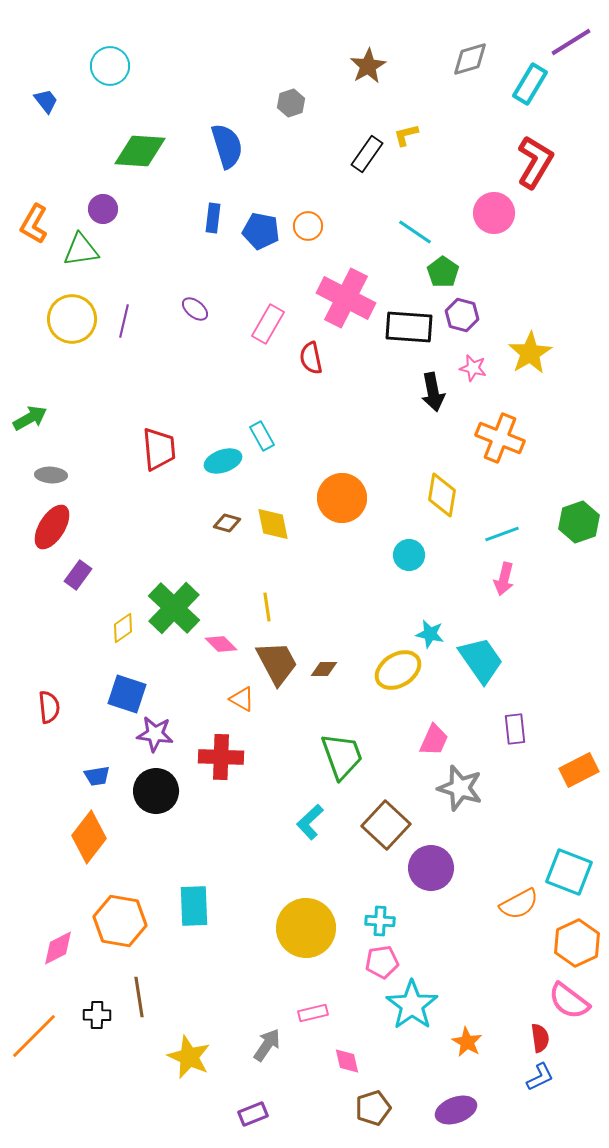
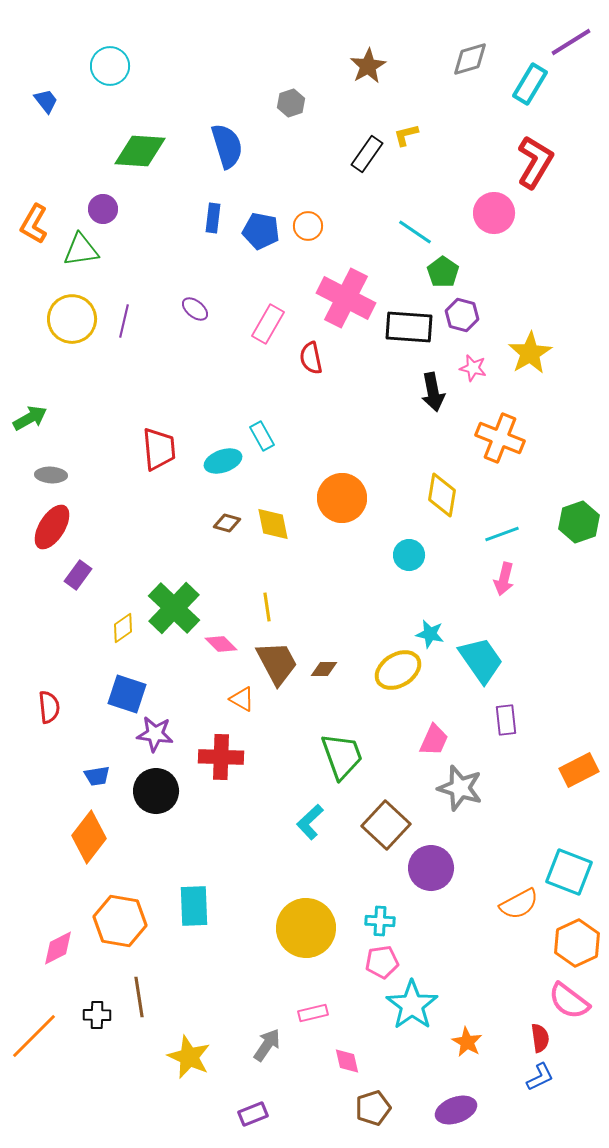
purple rectangle at (515, 729): moved 9 px left, 9 px up
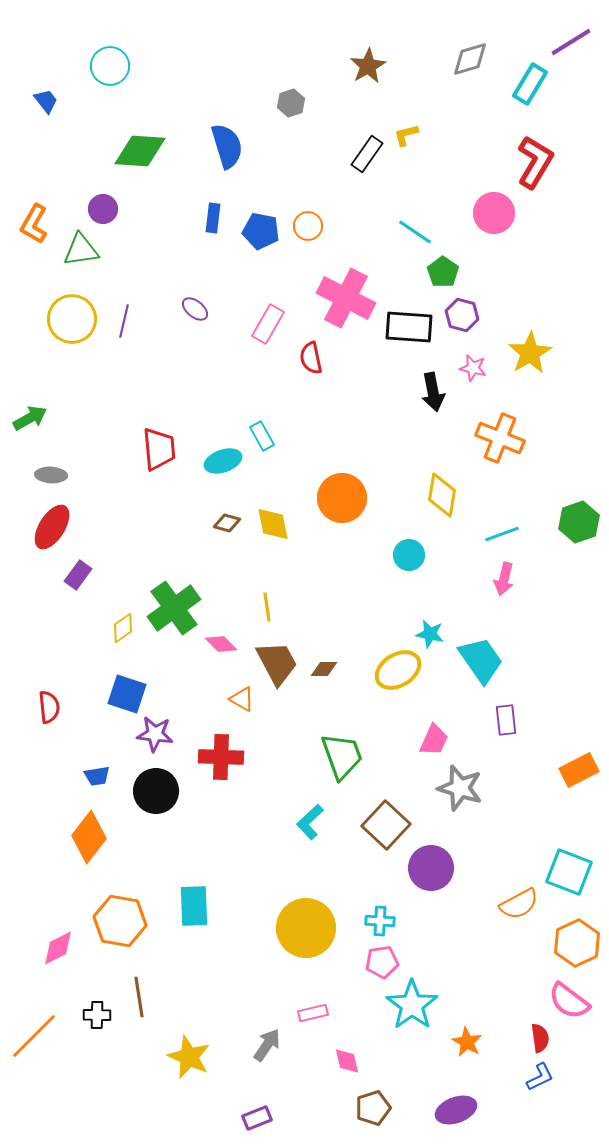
green cross at (174, 608): rotated 10 degrees clockwise
purple rectangle at (253, 1114): moved 4 px right, 4 px down
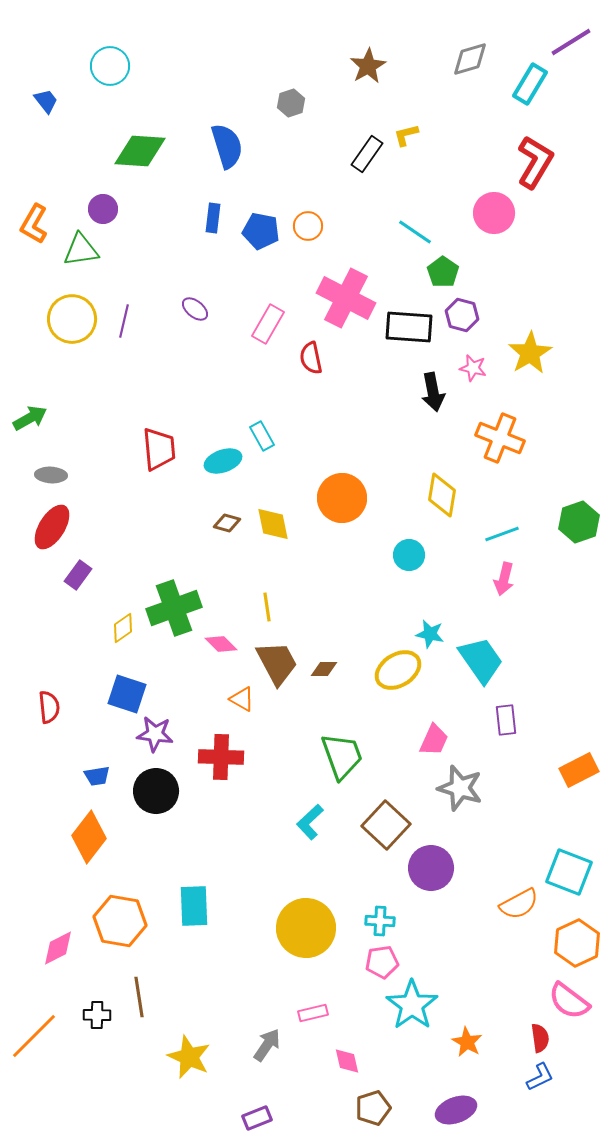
green cross at (174, 608): rotated 16 degrees clockwise
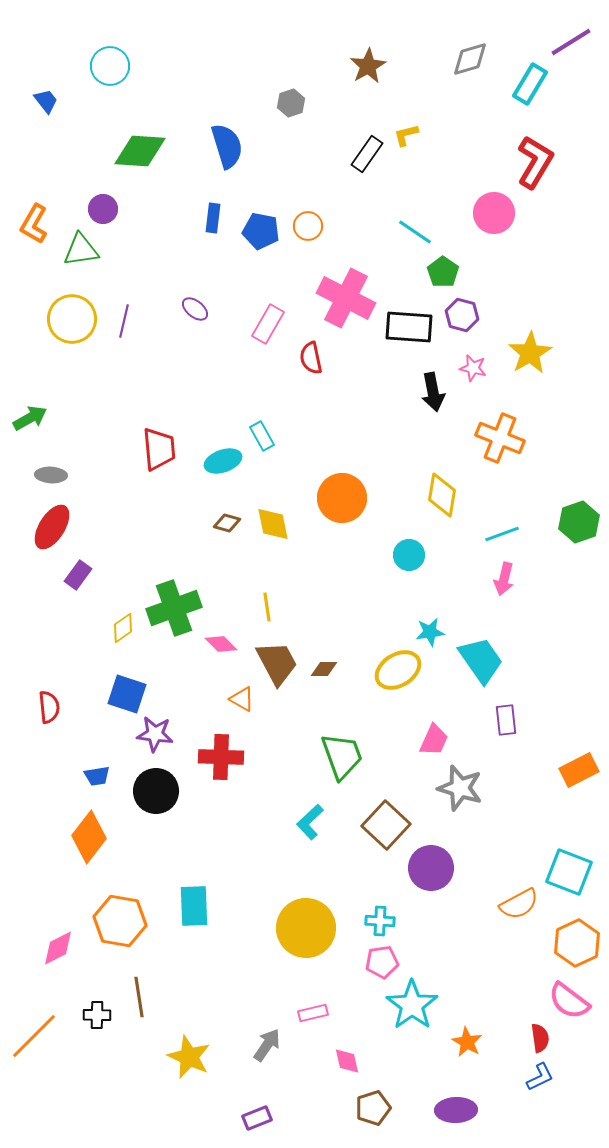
cyan star at (430, 634): moved 2 px up; rotated 20 degrees counterclockwise
purple ellipse at (456, 1110): rotated 18 degrees clockwise
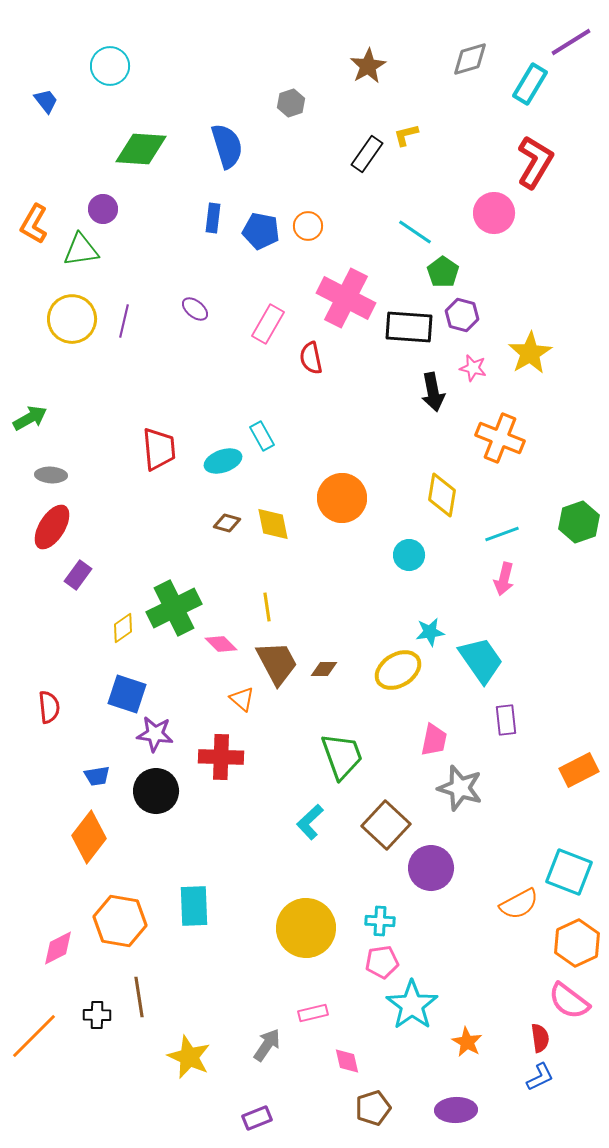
green diamond at (140, 151): moved 1 px right, 2 px up
green cross at (174, 608): rotated 6 degrees counterclockwise
orange triangle at (242, 699): rotated 12 degrees clockwise
pink trapezoid at (434, 740): rotated 12 degrees counterclockwise
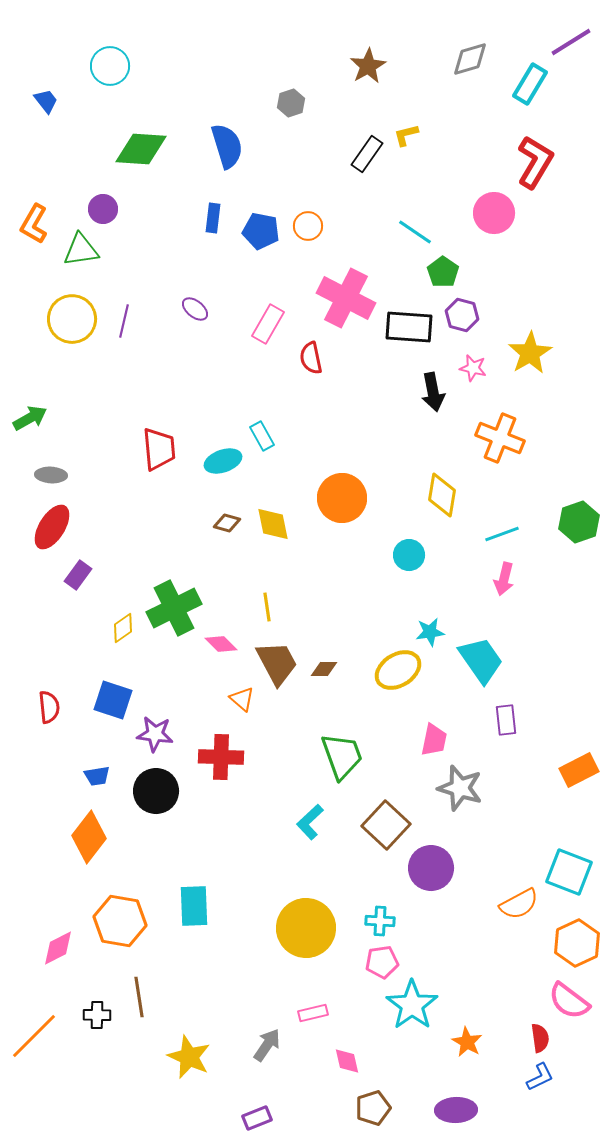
blue square at (127, 694): moved 14 px left, 6 px down
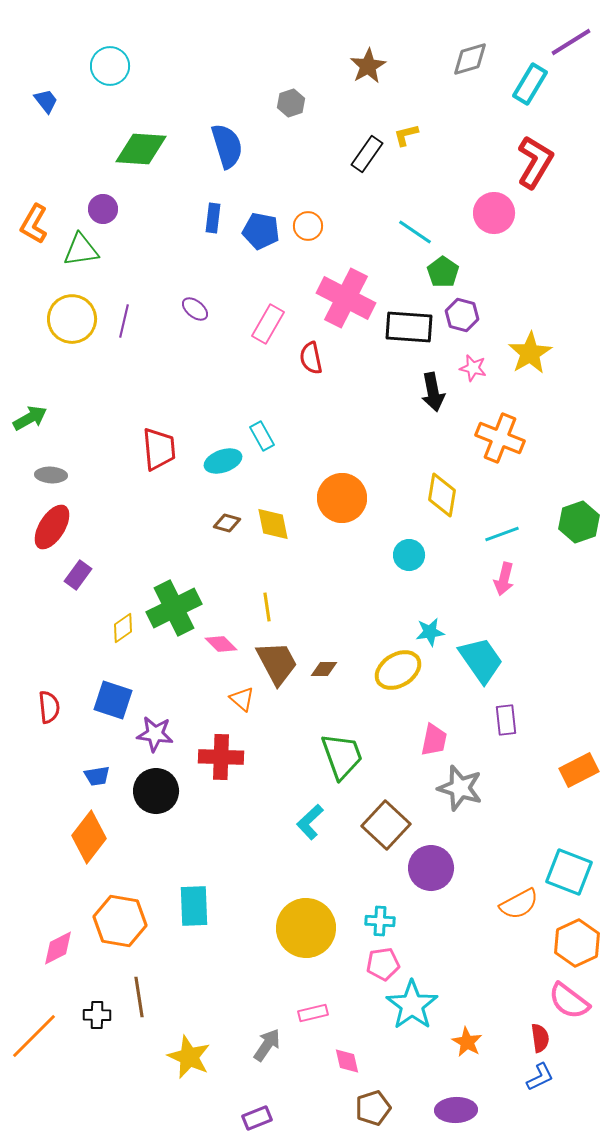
pink pentagon at (382, 962): moved 1 px right, 2 px down
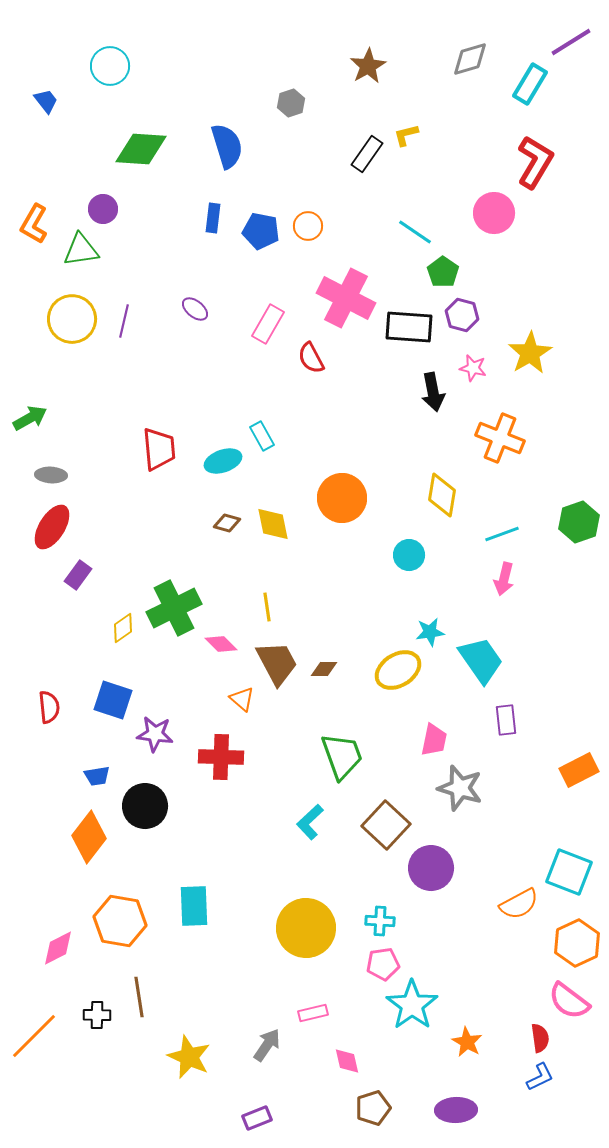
red semicircle at (311, 358): rotated 16 degrees counterclockwise
black circle at (156, 791): moved 11 px left, 15 px down
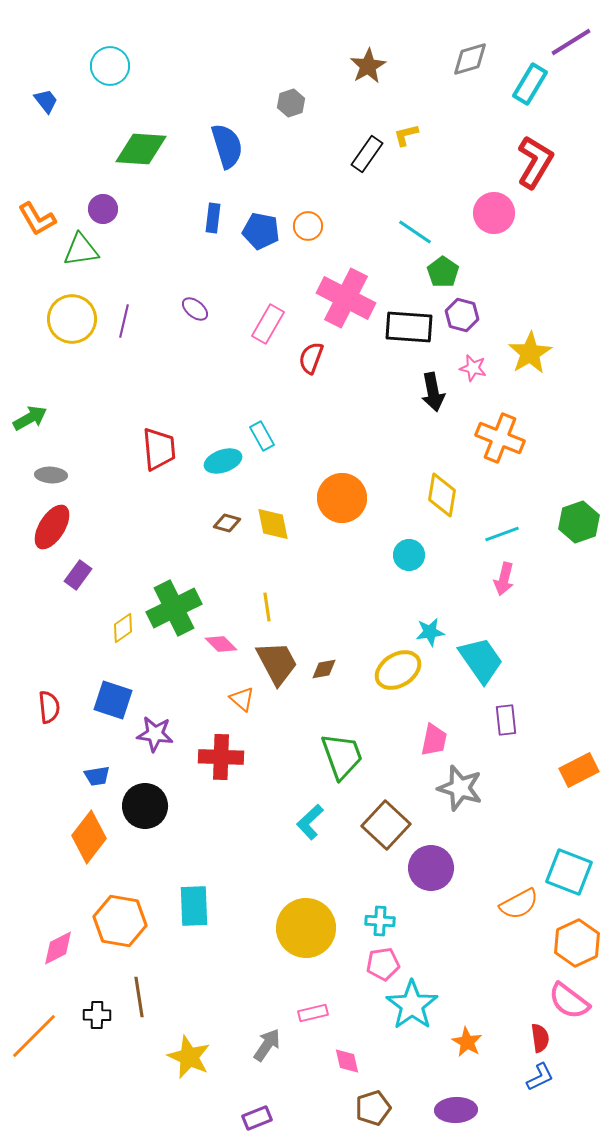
orange L-shape at (34, 224): moved 3 px right, 5 px up; rotated 60 degrees counterclockwise
red semicircle at (311, 358): rotated 48 degrees clockwise
brown diamond at (324, 669): rotated 12 degrees counterclockwise
